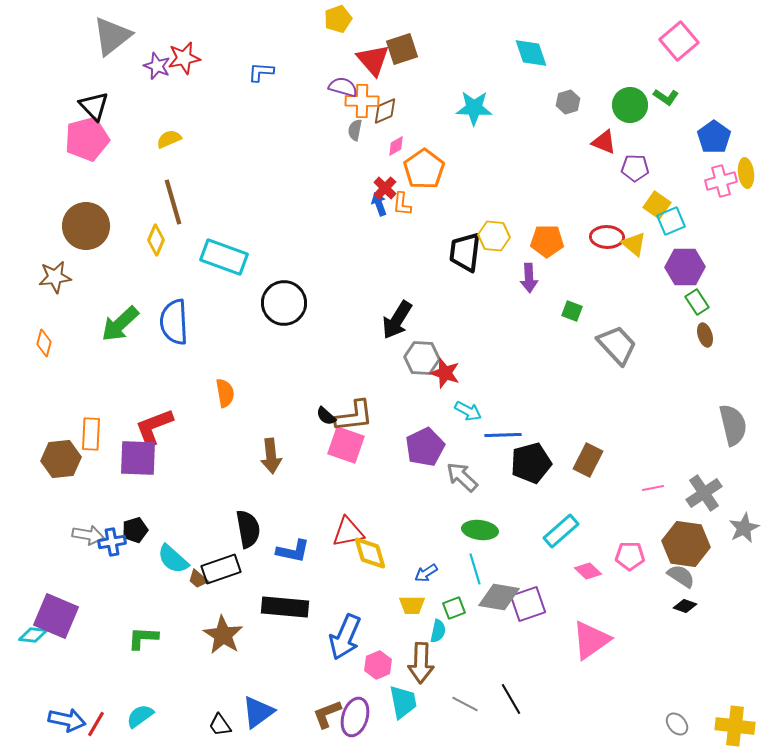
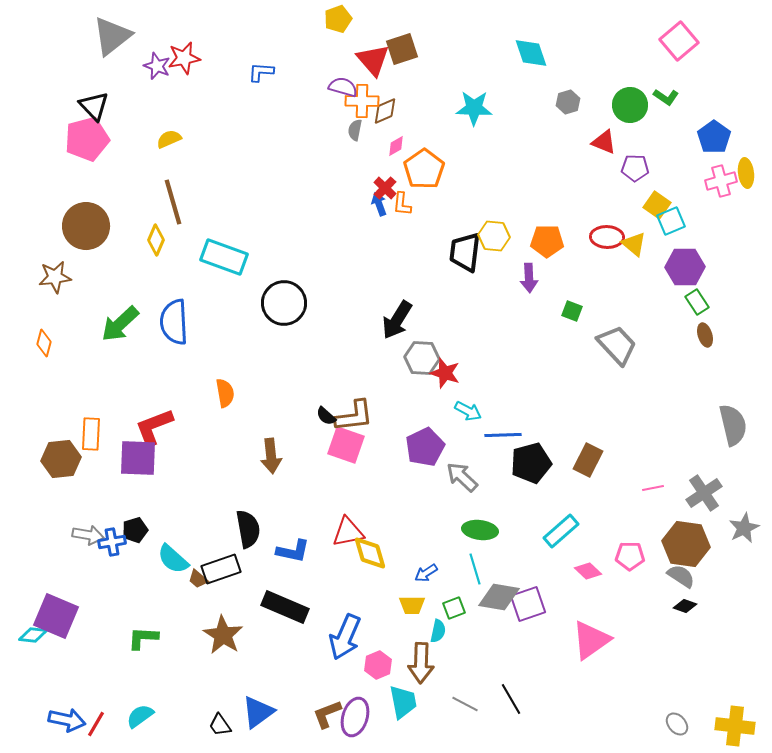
black rectangle at (285, 607): rotated 18 degrees clockwise
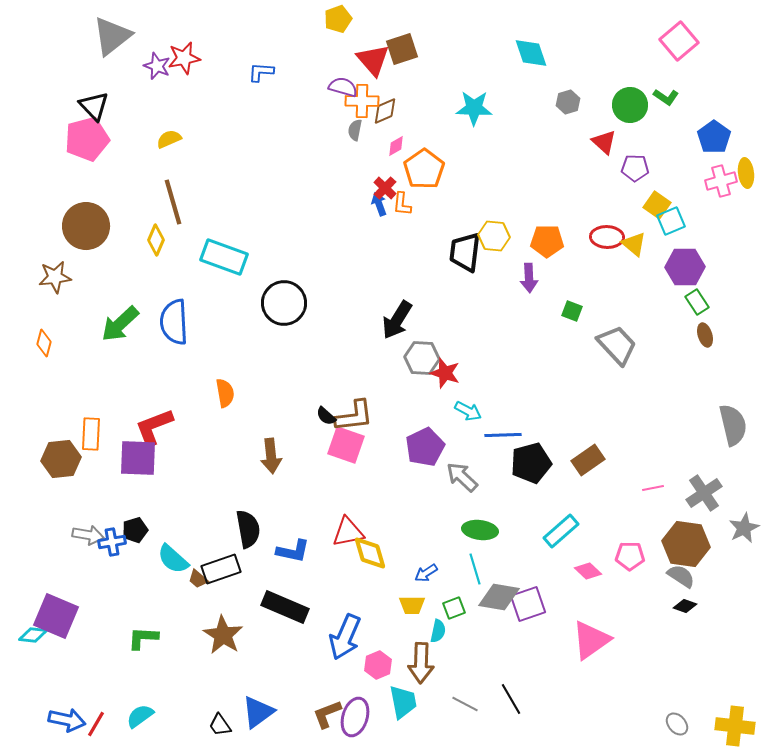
red triangle at (604, 142): rotated 20 degrees clockwise
brown rectangle at (588, 460): rotated 28 degrees clockwise
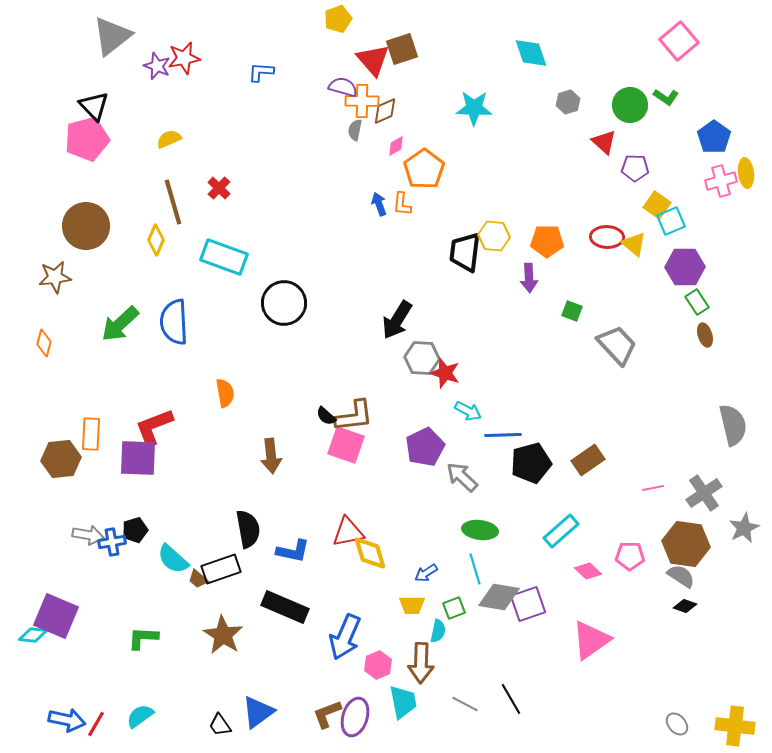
red cross at (385, 188): moved 166 px left
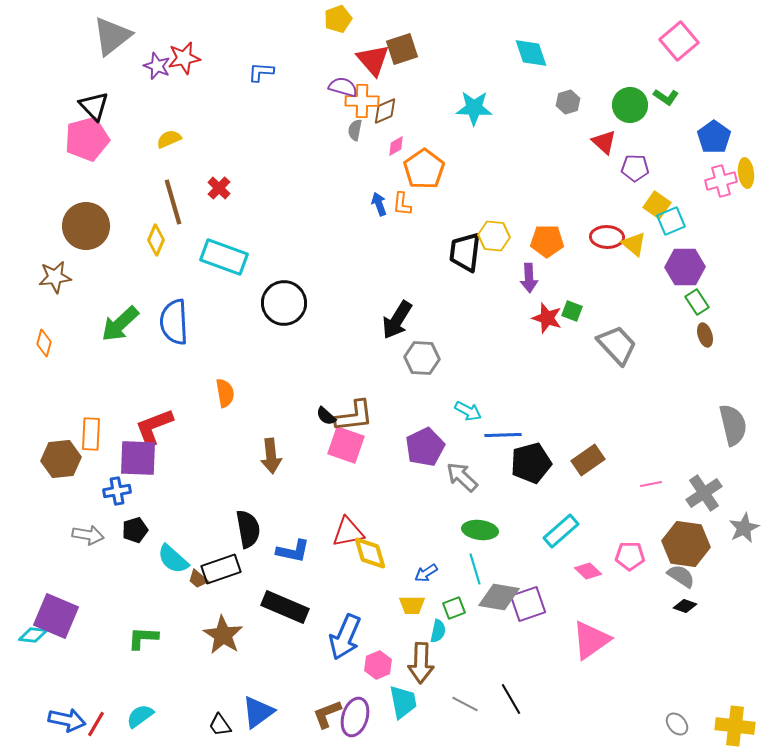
red star at (445, 373): moved 102 px right, 55 px up
pink line at (653, 488): moved 2 px left, 4 px up
blue cross at (112, 542): moved 5 px right, 51 px up
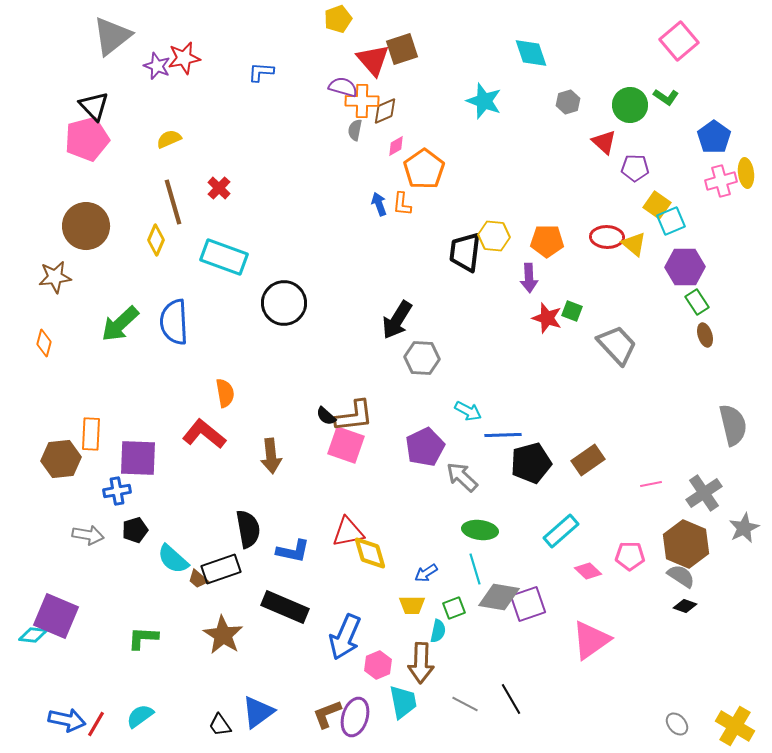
cyan star at (474, 108): moved 10 px right, 7 px up; rotated 18 degrees clockwise
red L-shape at (154, 427): moved 50 px right, 7 px down; rotated 60 degrees clockwise
brown hexagon at (686, 544): rotated 15 degrees clockwise
yellow cross at (735, 726): rotated 24 degrees clockwise
